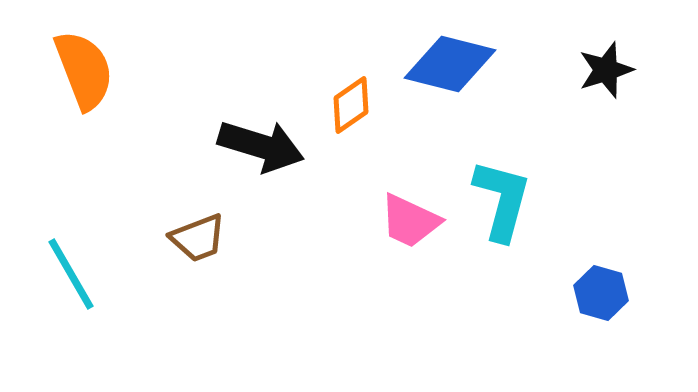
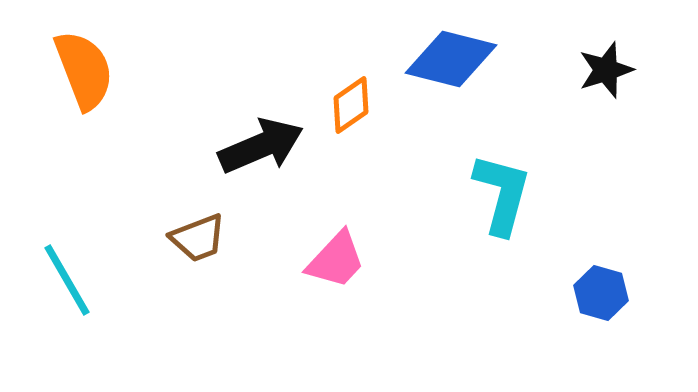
blue diamond: moved 1 px right, 5 px up
black arrow: rotated 40 degrees counterclockwise
cyan L-shape: moved 6 px up
pink trapezoid: moved 74 px left, 39 px down; rotated 72 degrees counterclockwise
cyan line: moved 4 px left, 6 px down
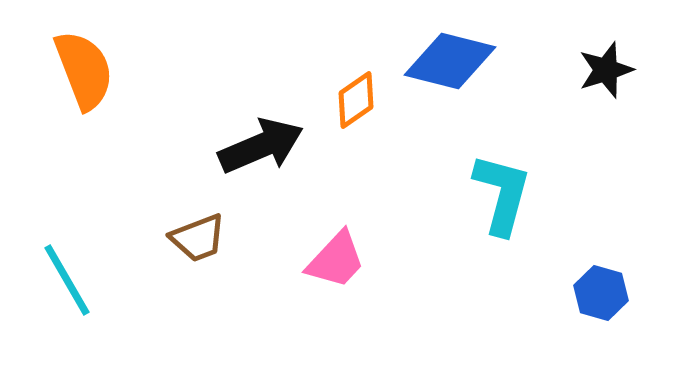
blue diamond: moved 1 px left, 2 px down
orange diamond: moved 5 px right, 5 px up
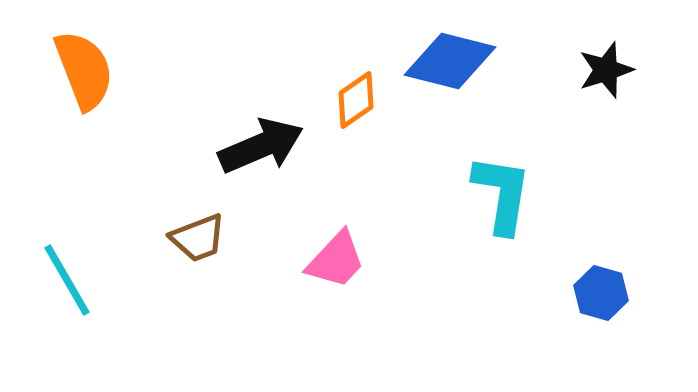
cyan L-shape: rotated 6 degrees counterclockwise
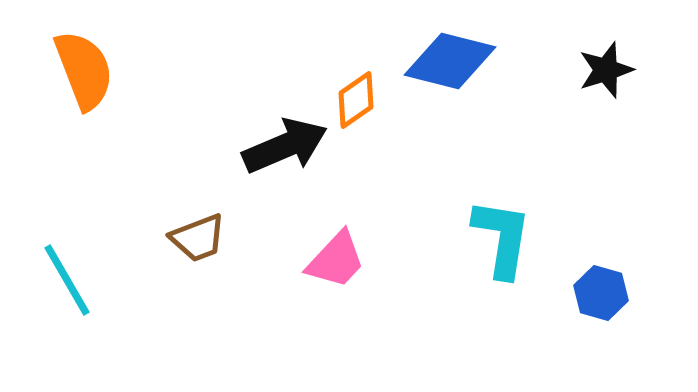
black arrow: moved 24 px right
cyan L-shape: moved 44 px down
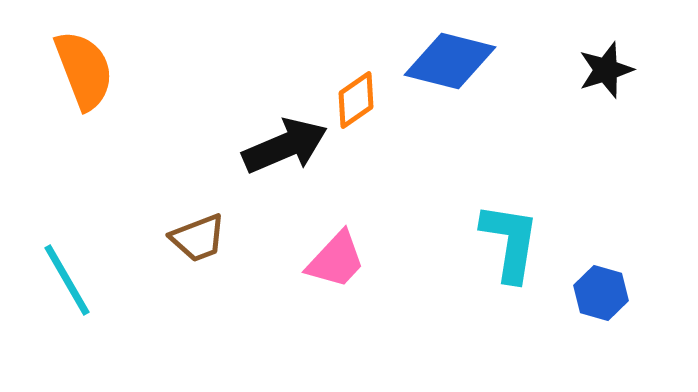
cyan L-shape: moved 8 px right, 4 px down
